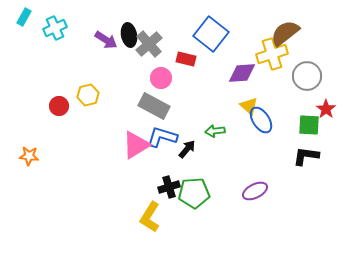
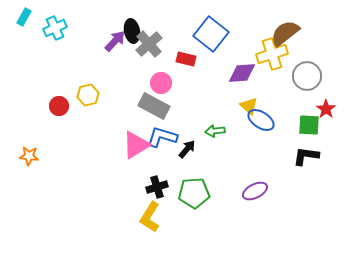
black ellipse: moved 3 px right, 4 px up
purple arrow: moved 9 px right, 1 px down; rotated 80 degrees counterclockwise
pink circle: moved 5 px down
blue ellipse: rotated 24 degrees counterclockwise
black cross: moved 12 px left
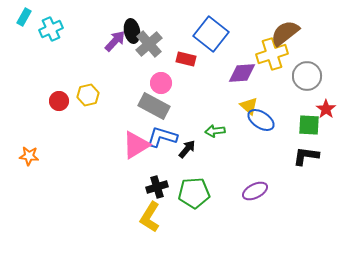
cyan cross: moved 4 px left, 1 px down
red circle: moved 5 px up
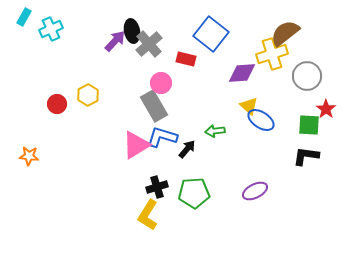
yellow hexagon: rotated 15 degrees counterclockwise
red circle: moved 2 px left, 3 px down
gray rectangle: rotated 32 degrees clockwise
yellow L-shape: moved 2 px left, 2 px up
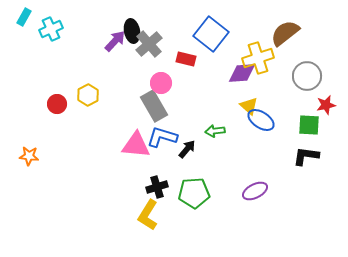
yellow cross: moved 14 px left, 4 px down
red star: moved 4 px up; rotated 24 degrees clockwise
pink triangle: rotated 36 degrees clockwise
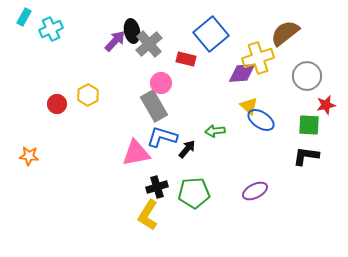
blue square: rotated 12 degrees clockwise
pink triangle: moved 8 px down; rotated 16 degrees counterclockwise
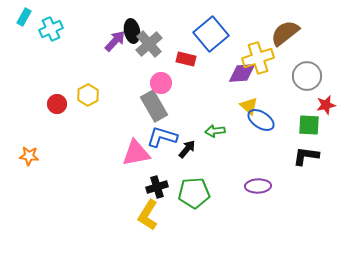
purple ellipse: moved 3 px right, 5 px up; rotated 25 degrees clockwise
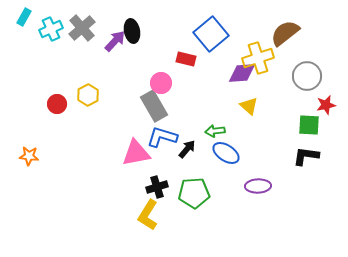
gray cross: moved 67 px left, 16 px up
blue ellipse: moved 35 px left, 33 px down
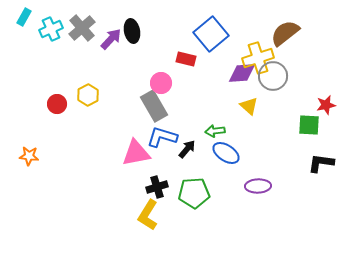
purple arrow: moved 4 px left, 2 px up
gray circle: moved 34 px left
black L-shape: moved 15 px right, 7 px down
